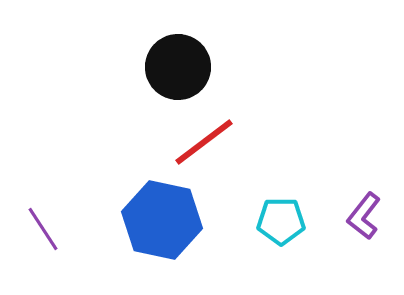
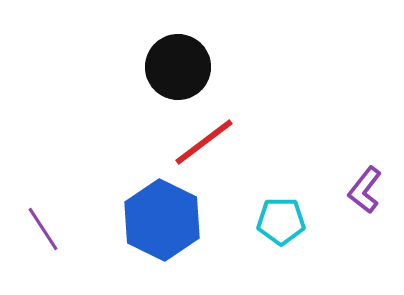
purple L-shape: moved 1 px right, 26 px up
blue hexagon: rotated 14 degrees clockwise
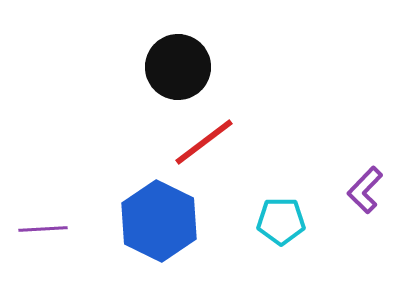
purple L-shape: rotated 6 degrees clockwise
blue hexagon: moved 3 px left, 1 px down
purple line: rotated 60 degrees counterclockwise
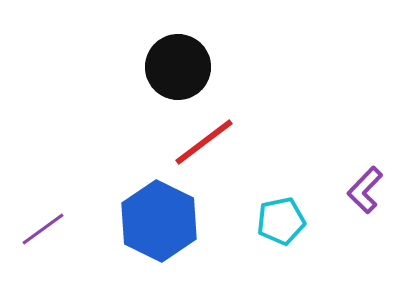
cyan pentagon: rotated 12 degrees counterclockwise
purple line: rotated 33 degrees counterclockwise
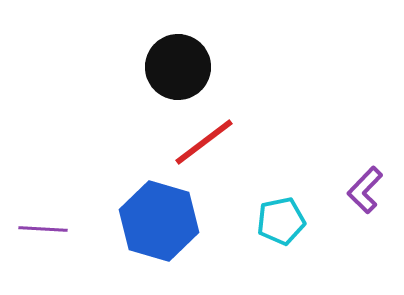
blue hexagon: rotated 10 degrees counterclockwise
purple line: rotated 39 degrees clockwise
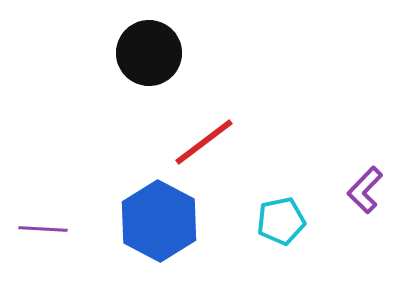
black circle: moved 29 px left, 14 px up
blue hexagon: rotated 12 degrees clockwise
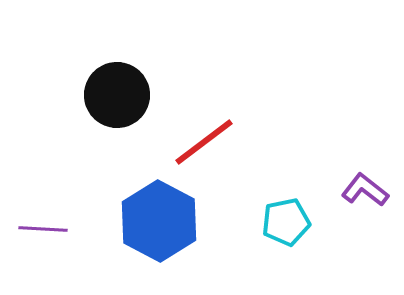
black circle: moved 32 px left, 42 px down
purple L-shape: rotated 84 degrees clockwise
cyan pentagon: moved 5 px right, 1 px down
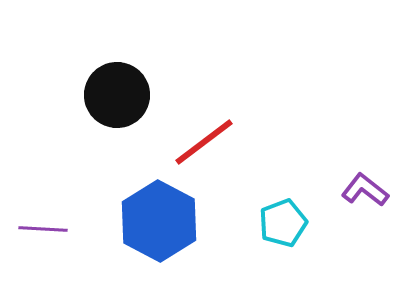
cyan pentagon: moved 3 px left, 1 px down; rotated 9 degrees counterclockwise
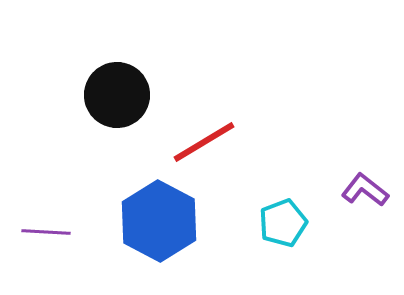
red line: rotated 6 degrees clockwise
purple line: moved 3 px right, 3 px down
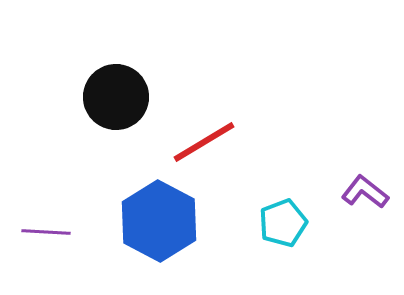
black circle: moved 1 px left, 2 px down
purple L-shape: moved 2 px down
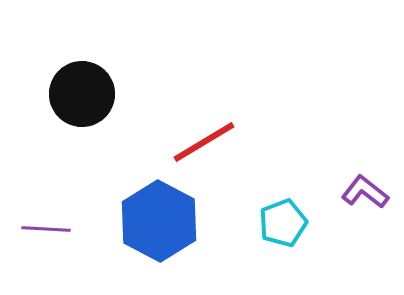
black circle: moved 34 px left, 3 px up
purple line: moved 3 px up
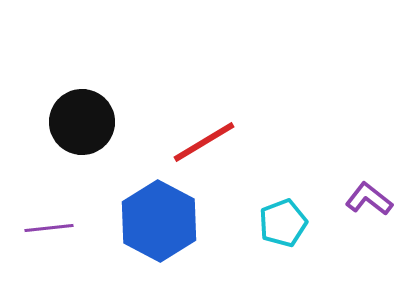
black circle: moved 28 px down
purple L-shape: moved 4 px right, 7 px down
purple line: moved 3 px right, 1 px up; rotated 9 degrees counterclockwise
